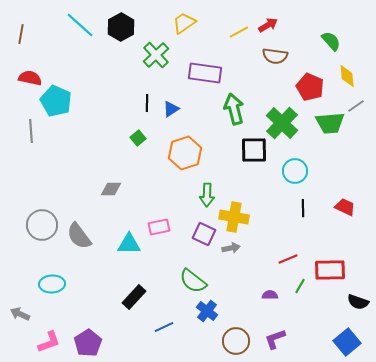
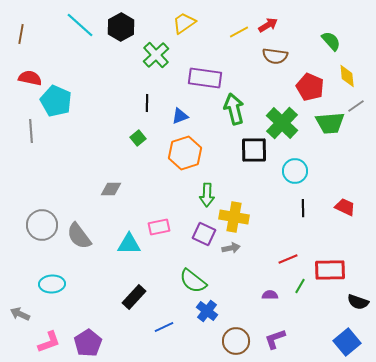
purple rectangle at (205, 73): moved 5 px down
blue triangle at (171, 109): moved 9 px right, 7 px down; rotated 12 degrees clockwise
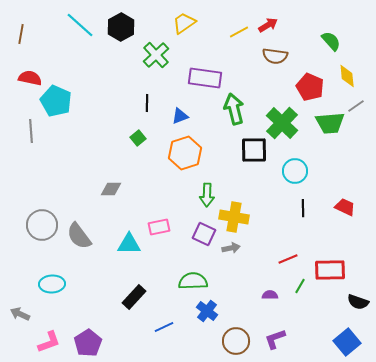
green semicircle at (193, 281): rotated 140 degrees clockwise
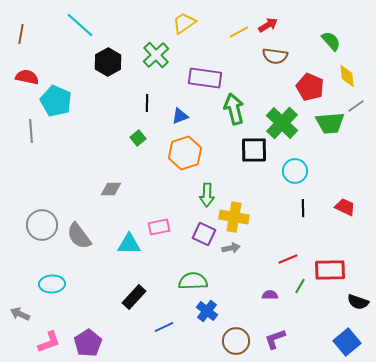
black hexagon at (121, 27): moved 13 px left, 35 px down
red semicircle at (30, 78): moved 3 px left, 1 px up
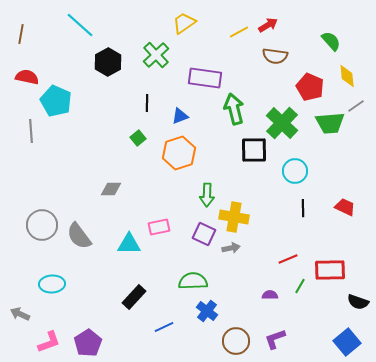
orange hexagon at (185, 153): moved 6 px left
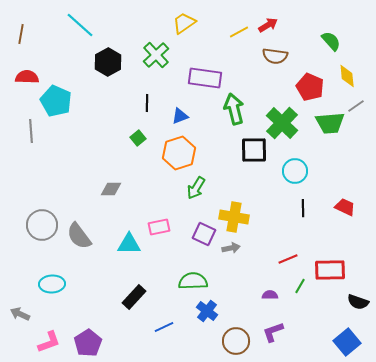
red semicircle at (27, 77): rotated 10 degrees counterclockwise
green arrow at (207, 195): moved 11 px left, 7 px up; rotated 30 degrees clockwise
purple L-shape at (275, 339): moved 2 px left, 7 px up
